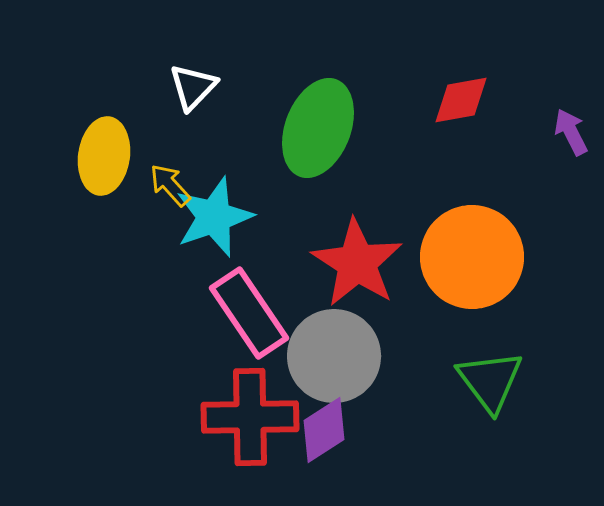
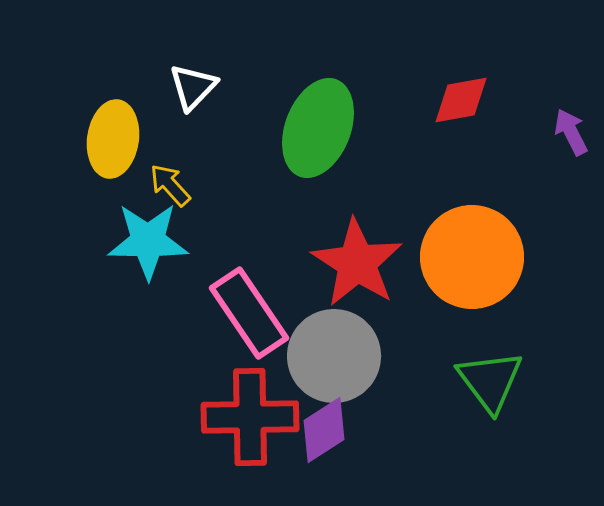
yellow ellipse: moved 9 px right, 17 px up
cyan star: moved 66 px left, 24 px down; rotated 20 degrees clockwise
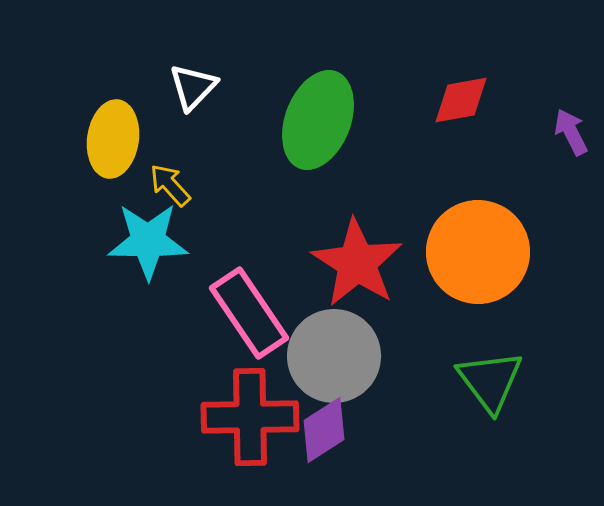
green ellipse: moved 8 px up
orange circle: moved 6 px right, 5 px up
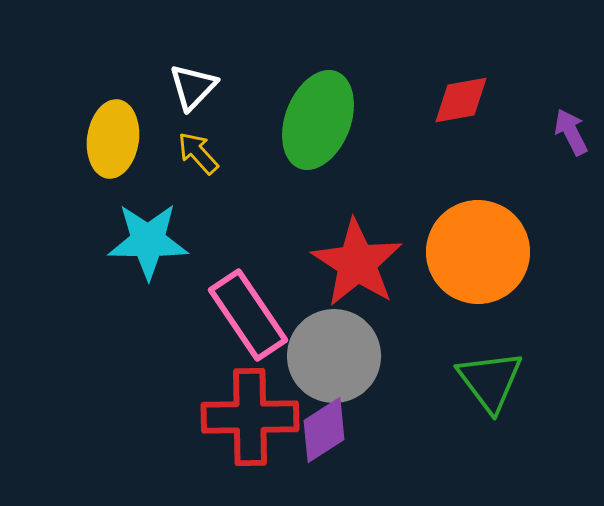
yellow arrow: moved 28 px right, 32 px up
pink rectangle: moved 1 px left, 2 px down
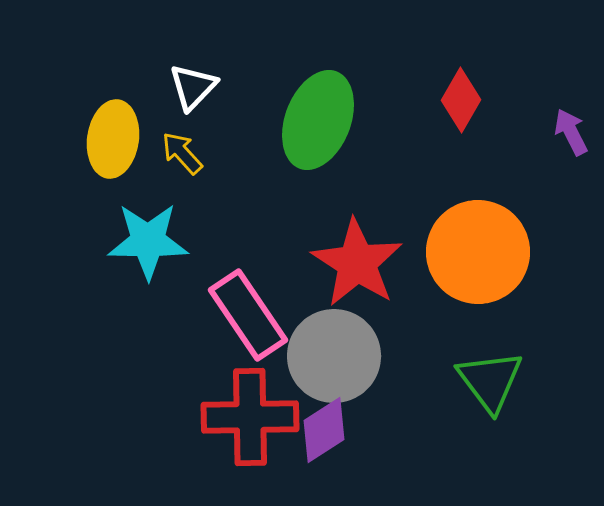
red diamond: rotated 50 degrees counterclockwise
yellow arrow: moved 16 px left
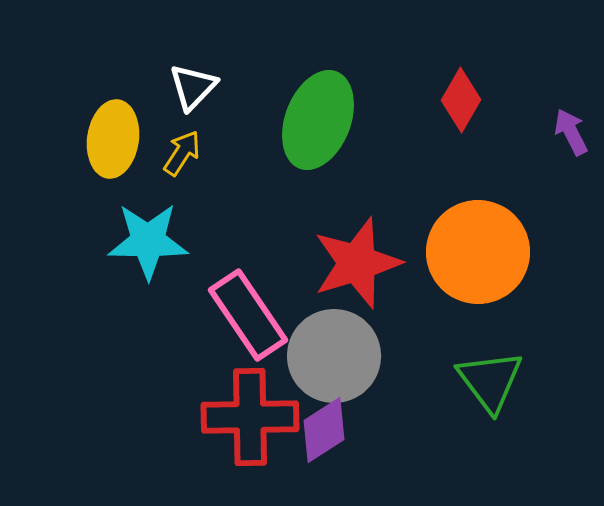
yellow arrow: rotated 75 degrees clockwise
red star: rotated 22 degrees clockwise
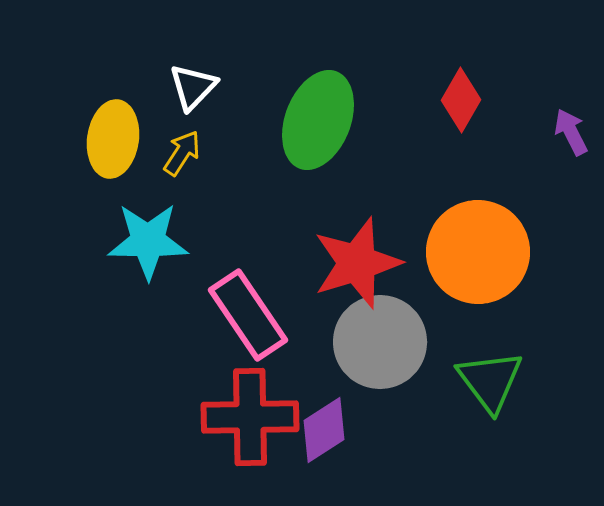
gray circle: moved 46 px right, 14 px up
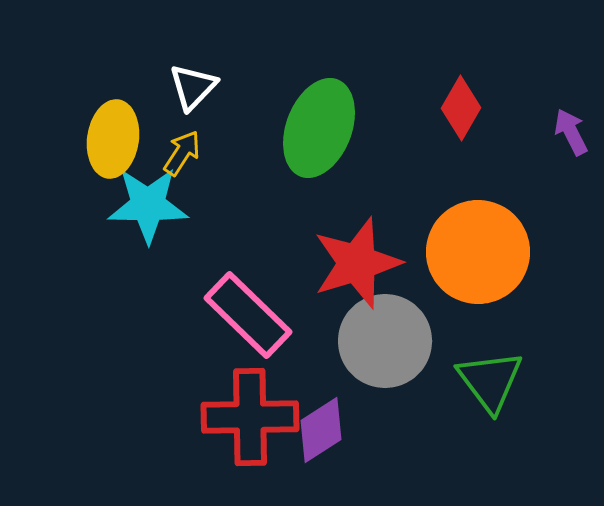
red diamond: moved 8 px down
green ellipse: moved 1 px right, 8 px down
cyan star: moved 36 px up
pink rectangle: rotated 12 degrees counterclockwise
gray circle: moved 5 px right, 1 px up
purple diamond: moved 3 px left
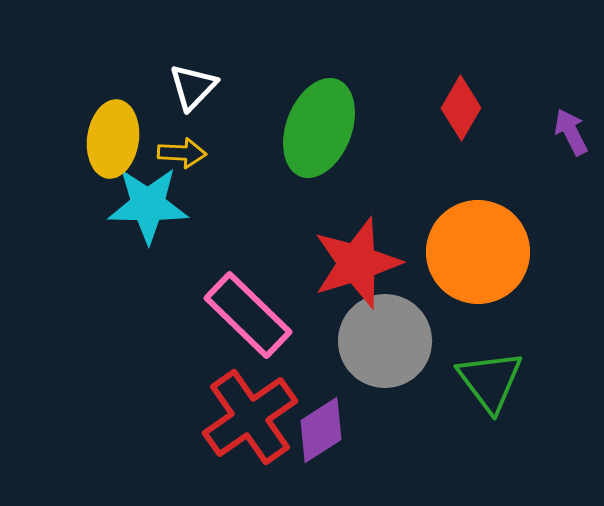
yellow arrow: rotated 60 degrees clockwise
red cross: rotated 34 degrees counterclockwise
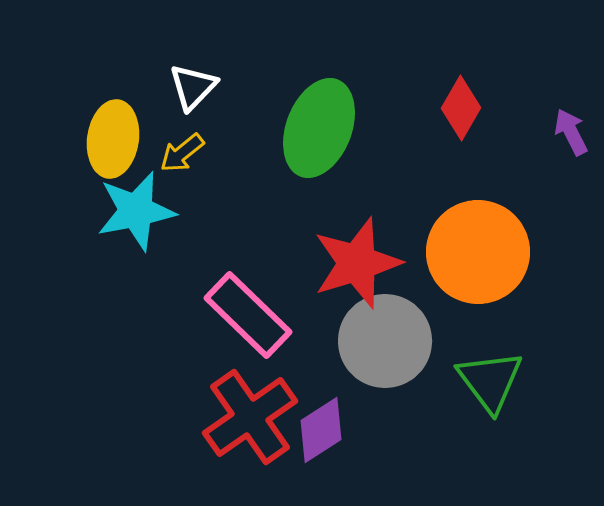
yellow arrow: rotated 138 degrees clockwise
cyan star: moved 12 px left, 6 px down; rotated 12 degrees counterclockwise
